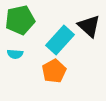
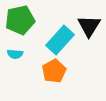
black triangle: rotated 20 degrees clockwise
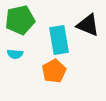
black triangle: moved 1 px left, 1 px up; rotated 40 degrees counterclockwise
cyan rectangle: moved 1 px left; rotated 52 degrees counterclockwise
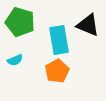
green pentagon: moved 2 px down; rotated 28 degrees clockwise
cyan semicircle: moved 6 px down; rotated 28 degrees counterclockwise
orange pentagon: moved 3 px right
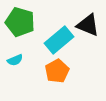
cyan rectangle: rotated 60 degrees clockwise
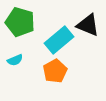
orange pentagon: moved 2 px left
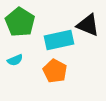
green pentagon: rotated 16 degrees clockwise
cyan rectangle: rotated 28 degrees clockwise
orange pentagon: rotated 15 degrees counterclockwise
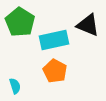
cyan rectangle: moved 5 px left
cyan semicircle: moved 26 px down; rotated 84 degrees counterclockwise
